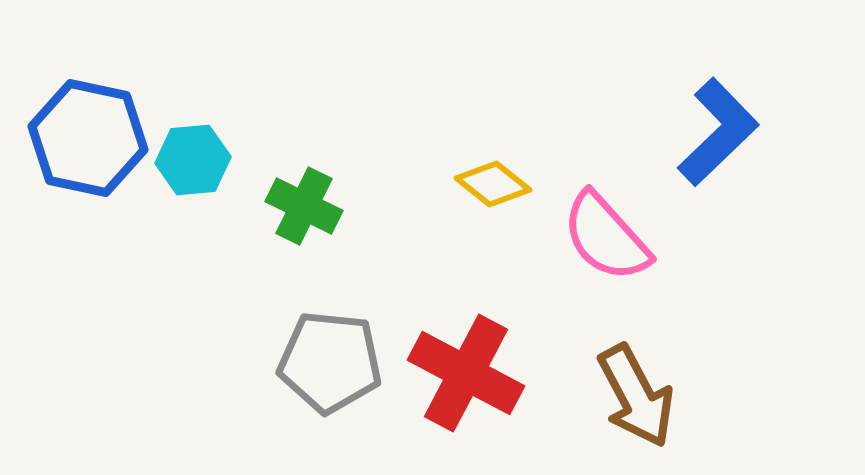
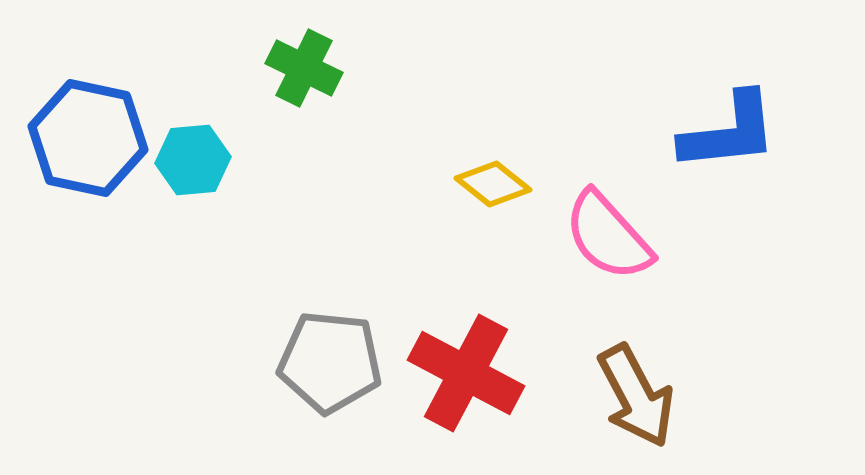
blue L-shape: moved 11 px right; rotated 38 degrees clockwise
green cross: moved 138 px up
pink semicircle: moved 2 px right, 1 px up
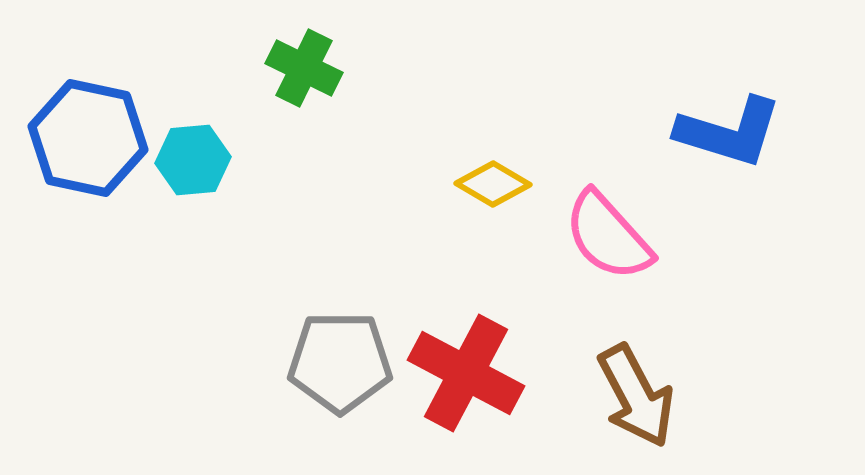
blue L-shape: rotated 23 degrees clockwise
yellow diamond: rotated 8 degrees counterclockwise
gray pentagon: moved 10 px right; rotated 6 degrees counterclockwise
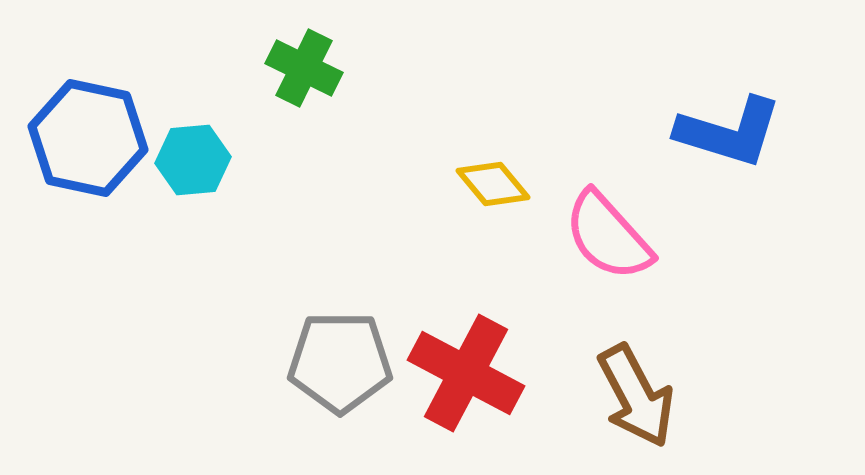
yellow diamond: rotated 20 degrees clockwise
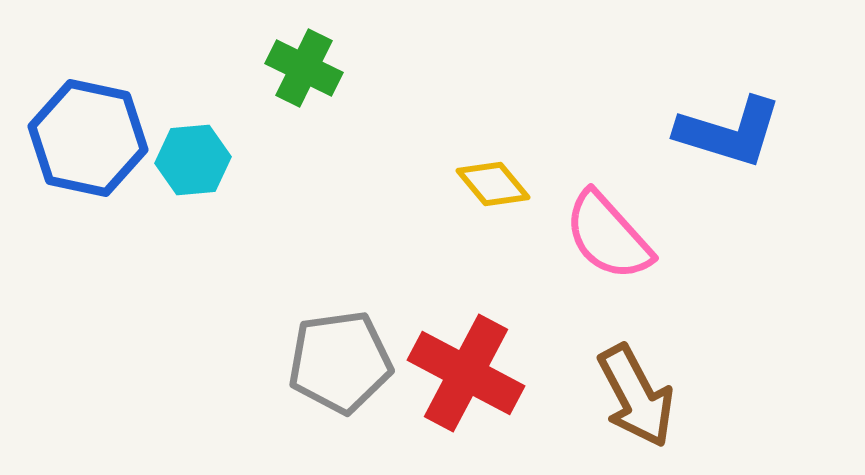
gray pentagon: rotated 8 degrees counterclockwise
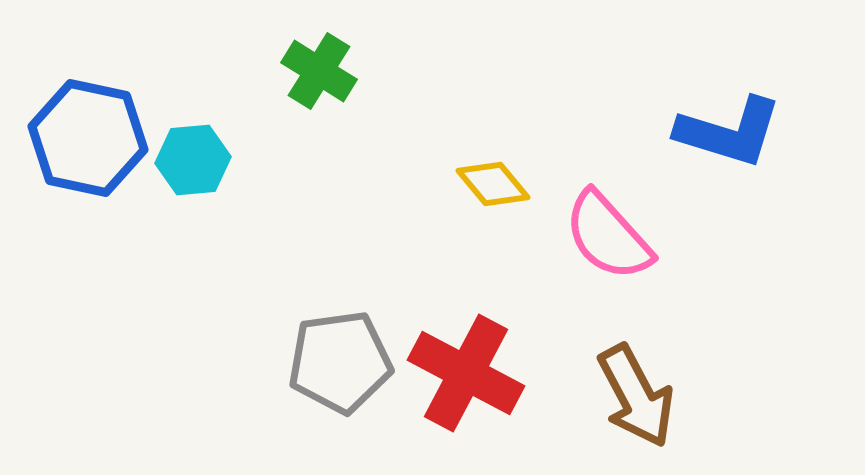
green cross: moved 15 px right, 3 px down; rotated 6 degrees clockwise
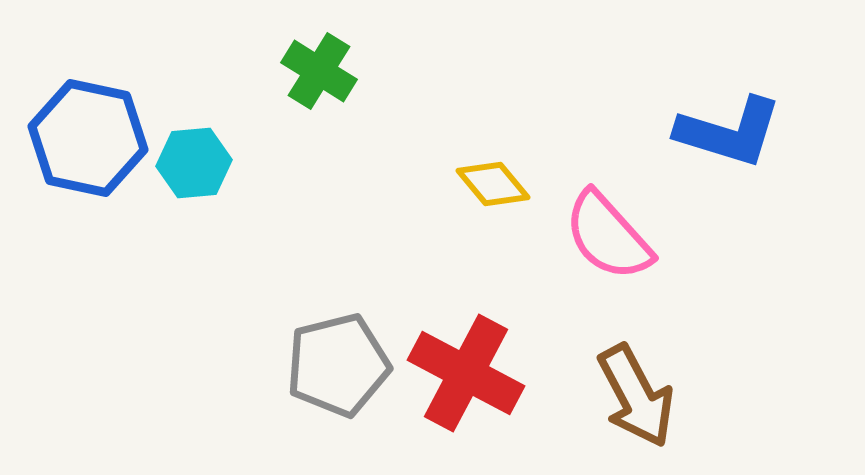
cyan hexagon: moved 1 px right, 3 px down
gray pentagon: moved 2 px left, 3 px down; rotated 6 degrees counterclockwise
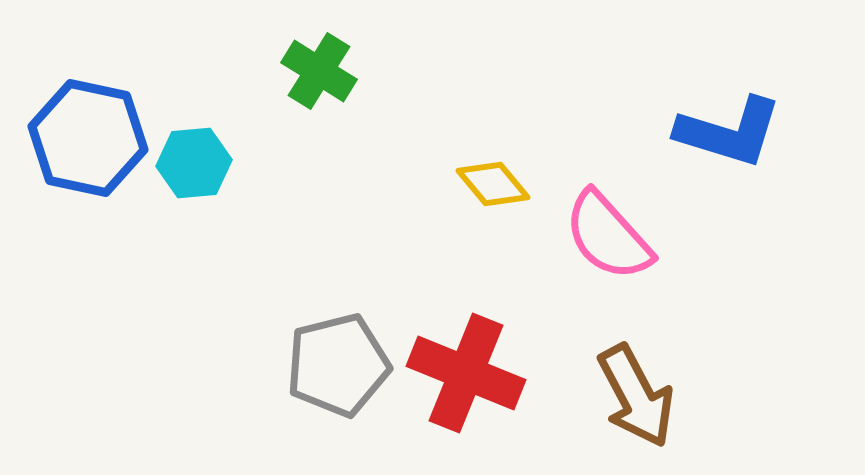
red cross: rotated 6 degrees counterclockwise
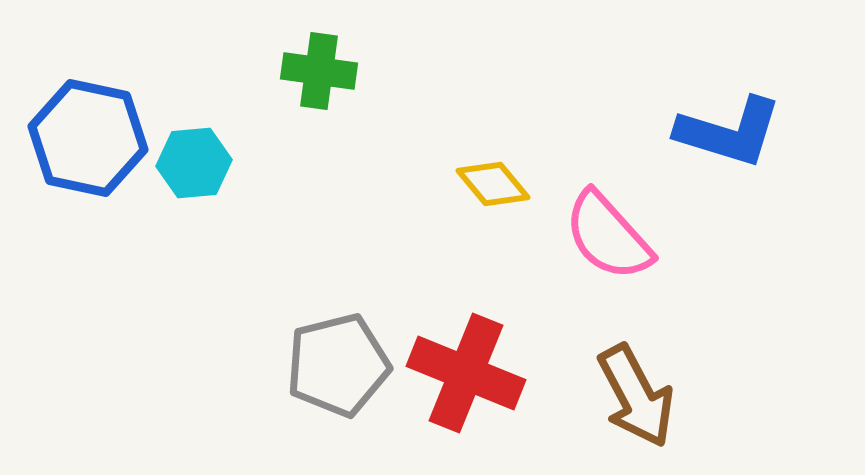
green cross: rotated 24 degrees counterclockwise
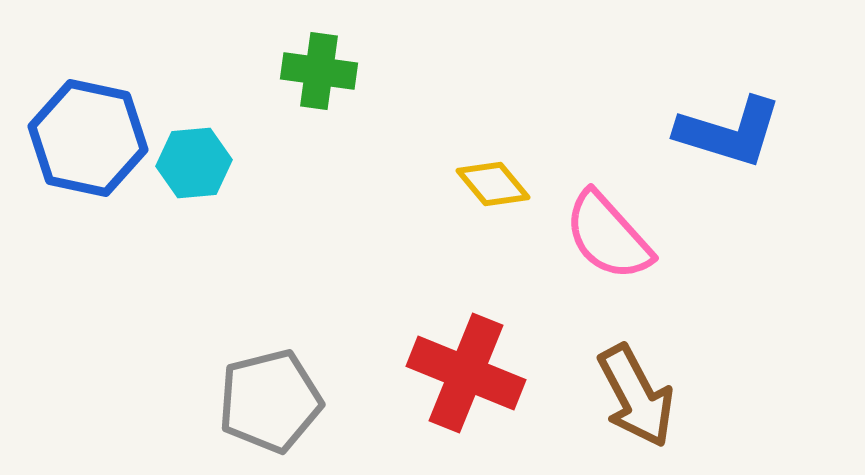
gray pentagon: moved 68 px left, 36 px down
